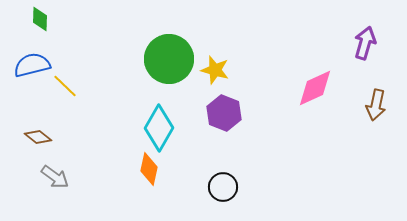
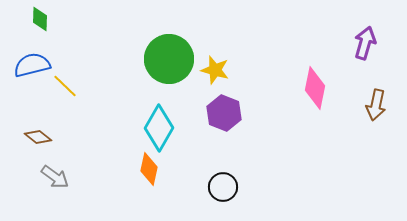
pink diamond: rotated 54 degrees counterclockwise
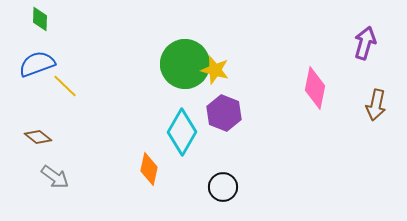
green circle: moved 16 px right, 5 px down
blue semicircle: moved 5 px right, 1 px up; rotated 6 degrees counterclockwise
cyan diamond: moved 23 px right, 4 px down
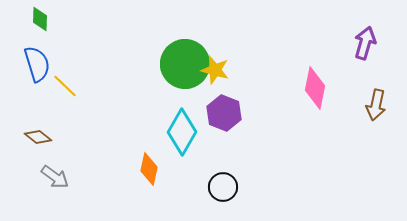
blue semicircle: rotated 93 degrees clockwise
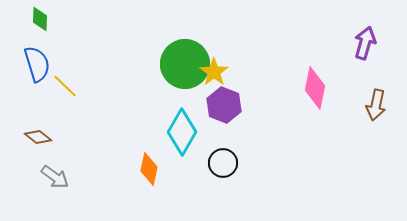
yellow star: moved 1 px left, 2 px down; rotated 20 degrees clockwise
purple hexagon: moved 8 px up
black circle: moved 24 px up
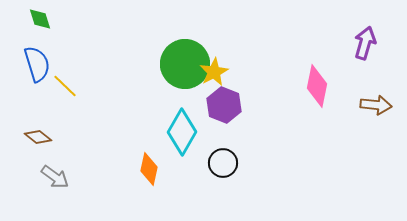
green diamond: rotated 20 degrees counterclockwise
yellow star: rotated 8 degrees clockwise
pink diamond: moved 2 px right, 2 px up
brown arrow: rotated 96 degrees counterclockwise
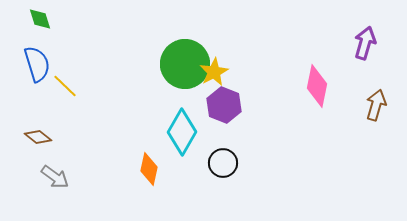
brown arrow: rotated 80 degrees counterclockwise
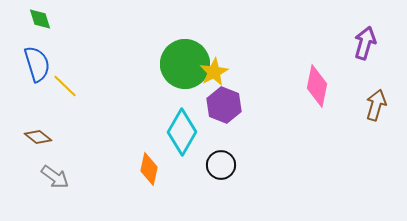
black circle: moved 2 px left, 2 px down
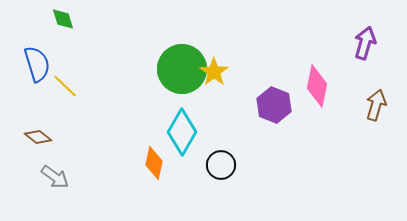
green diamond: moved 23 px right
green circle: moved 3 px left, 5 px down
yellow star: rotated 8 degrees counterclockwise
purple hexagon: moved 50 px right
orange diamond: moved 5 px right, 6 px up
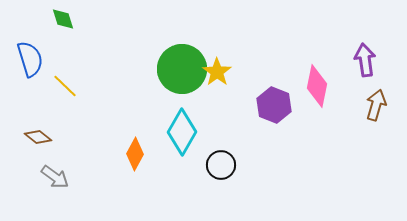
purple arrow: moved 17 px down; rotated 24 degrees counterclockwise
blue semicircle: moved 7 px left, 5 px up
yellow star: moved 3 px right
orange diamond: moved 19 px left, 9 px up; rotated 16 degrees clockwise
